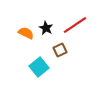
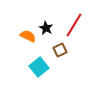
red line: moved 1 px left; rotated 25 degrees counterclockwise
orange semicircle: moved 2 px right, 3 px down
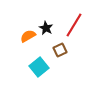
orange semicircle: rotated 56 degrees counterclockwise
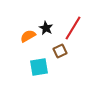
red line: moved 1 px left, 3 px down
brown square: moved 1 px down
cyan square: rotated 30 degrees clockwise
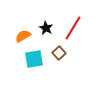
orange semicircle: moved 5 px left
brown square: moved 1 px left, 2 px down; rotated 16 degrees counterclockwise
cyan square: moved 5 px left, 8 px up
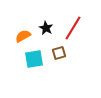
brown square: rotated 24 degrees clockwise
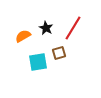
cyan square: moved 4 px right, 3 px down
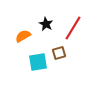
black star: moved 4 px up
